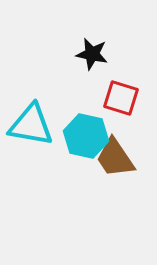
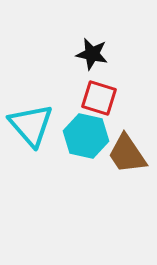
red square: moved 22 px left
cyan triangle: rotated 39 degrees clockwise
brown trapezoid: moved 12 px right, 4 px up
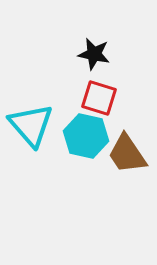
black star: moved 2 px right
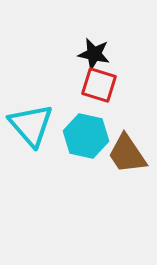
red square: moved 13 px up
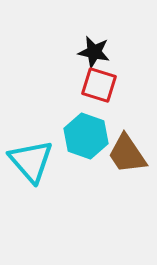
black star: moved 2 px up
cyan triangle: moved 36 px down
cyan hexagon: rotated 6 degrees clockwise
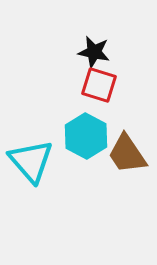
cyan hexagon: rotated 9 degrees clockwise
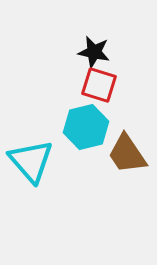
cyan hexagon: moved 9 px up; rotated 18 degrees clockwise
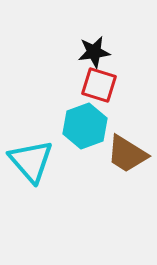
black star: rotated 20 degrees counterclockwise
cyan hexagon: moved 1 px left, 1 px up; rotated 6 degrees counterclockwise
brown trapezoid: rotated 24 degrees counterclockwise
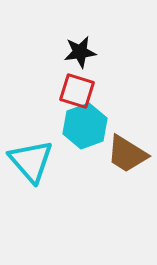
black star: moved 14 px left
red square: moved 22 px left, 6 px down
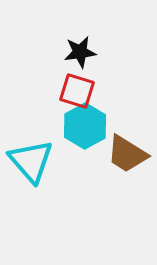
cyan hexagon: rotated 9 degrees counterclockwise
